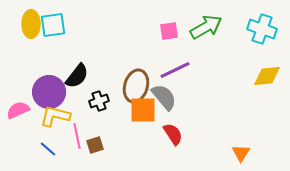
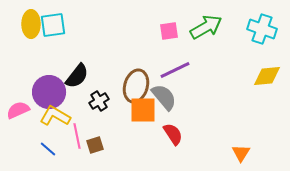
black cross: rotated 12 degrees counterclockwise
yellow L-shape: rotated 16 degrees clockwise
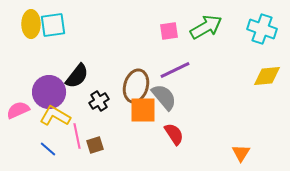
red semicircle: moved 1 px right
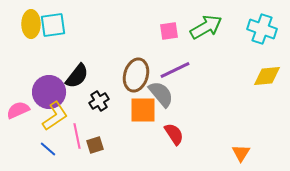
brown ellipse: moved 11 px up
gray semicircle: moved 3 px left, 3 px up
yellow L-shape: rotated 116 degrees clockwise
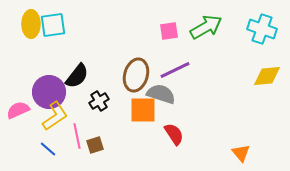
gray semicircle: rotated 32 degrees counterclockwise
orange triangle: rotated 12 degrees counterclockwise
